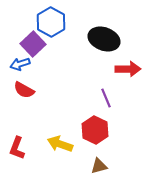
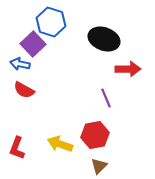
blue hexagon: rotated 12 degrees counterclockwise
blue arrow: rotated 30 degrees clockwise
red hexagon: moved 5 px down; rotated 24 degrees clockwise
brown triangle: rotated 30 degrees counterclockwise
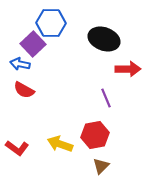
blue hexagon: moved 1 px down; rotated 16 degrees counterclockwise
red L-shape: rotated 75 degrees counterclockwise
brown triangle: moved 2 px right
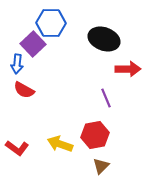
blue arrow: moved 3 px left; rotated 96 degrees counterclockwise
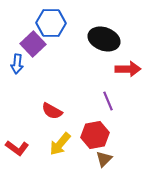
red semicircle: moved 28 px right, 21 px down
purple line: moved 2 px right, 3 px down
yellow arrow: rotated 70 degrees counterclockwise
brown triangle: moved 3 px right, 7 px up
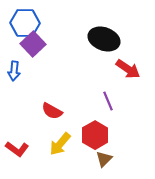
blue hexagon: moved 26 px left
blue arrow: moved 3 px left, 7 px down
red arrow: rotated 35 degrees clockwise
red hexagon: rotated 20 degrees counterclockwise
red L-shape: moved 1 px down
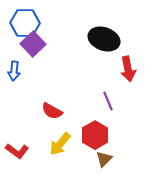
red arrow: rotated 45 degrees clockwise
red L-shape: moved 2 px down
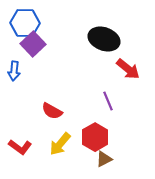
red arrow: rotated 40 degrees counterclockwise
red hexagon: moved 2 px down
red L-shape: moved 3 px right, 4 px up
brown triangle: rotated 18 degrees clockwise
